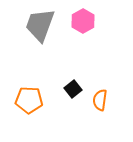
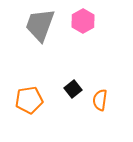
orange pentagon: rotated 12 degrees counterclockwise
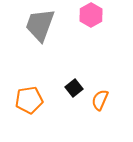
pink hexagon: moved 8 px right, 6 px up
black square: moved 1 px right, 1 px up
orange semicircle: rotated 15 degrees clockwise
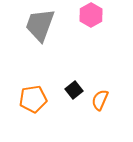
black square: moved 2 px down
orange pentagon: moved 4 px right, 1 px up
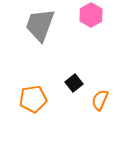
black square: moved 7 px up
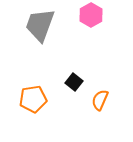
black square: moved 1 px up; rotated 12 degrees counterclockwise
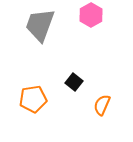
orange semicircle: moved 2 px right, 5 px down
